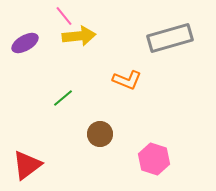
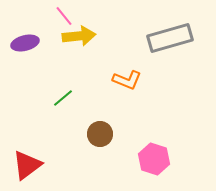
purple ellipse: rotated 16 degrees clockwise
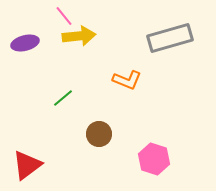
brown circle: moved 1 px left
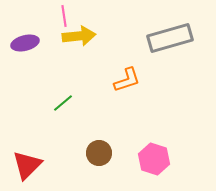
pink line: rotated 30 degrees clockwise
orange L-shape: rotated 40 degrees counterclockwise
green line: moved 5 px down
brown circle: moved 19 px down
red triangle: rotated 8 degrees counterclockwise
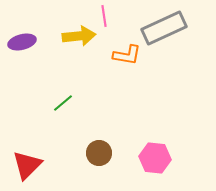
pink line: moved 40 px right
gray rectangle: moved 6 px left, 10 px up; rotated 9 degrees counterclockwise
purple ellipse: moved 3 px left, 1 px up
orange L-shape: moved 25 px up; rotated 28 degrees clockwise
pink hexagon: moved 1 px right, 1 px up; rotated 12 degrees counterclockwise
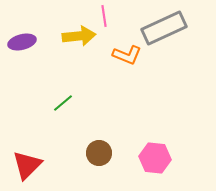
orange L-shape: rotated 12 degrees clockwise
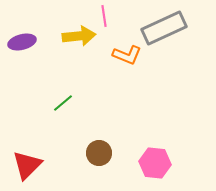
pink hexagon: moved 5 px down
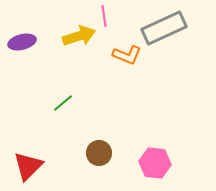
yellow arrow: rotated 12 degrees counterclockwise
red triangle: moved 1 px right, 1 px down
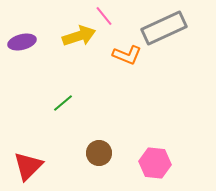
pink line: rotated 30 degrees counterclockwise
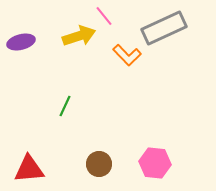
purple ellipse: moved 1 px left
orange L-shape: rotated 24 degrees clockwise
green line: moved 2 px right, 3 px down; rotated 25 degrees counterclockwise
brown circle: moved 11 px down
red triangle: moved 1 px right, 3 px down; rotated 40 degrees clockwise
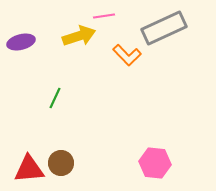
pink line: rotated 60 degrees counterclockwise
green line: moved 10 px left, 8 px up
brown circle: moved 38 px left, 1 px up
